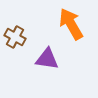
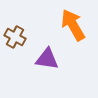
orange arrow: moved 2 px right, 1 px down
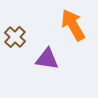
brown cross: rotated 15 degrees clockwise
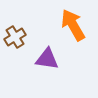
brown cross: rotated 15 degrees clockwise
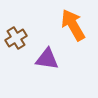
brown cross: moved 1 px right, 1 px down
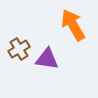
brown cross: moved 3 px right, 11 px down
